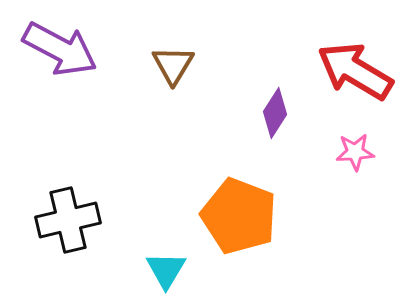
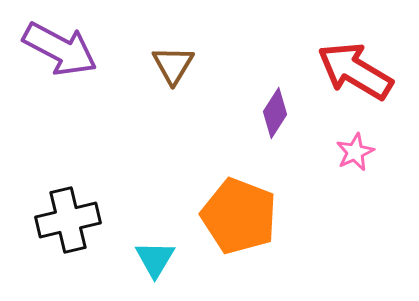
pink star: rotated 21 degrees counterclockwise
cyan triangle: moved 11 px left, 11 px up
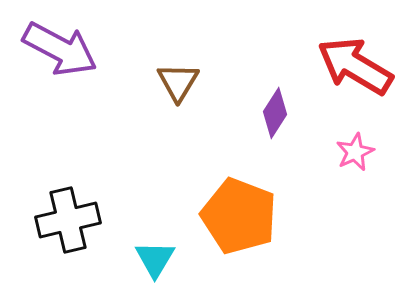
brown triangle: moved 5 px right, 17 px down
red arrow: moved 5 px up
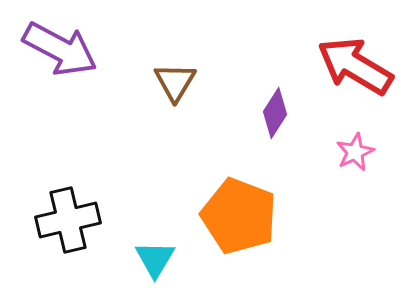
brown triangle: moved 3 px left
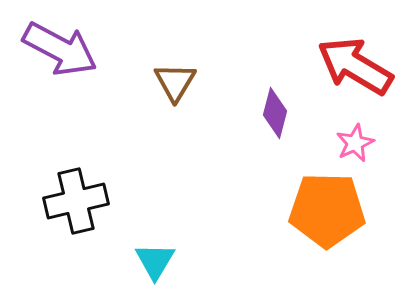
purple diamond: rotated 18 degrees counterclockwise
pink star: moved 9 px up
orange pentagon: moved 88 px right, 6 px up; rotated 20 degrees counterclockwise
black cross: moved 8 px right, 19 px up
cyan triangle: moved 2 px down
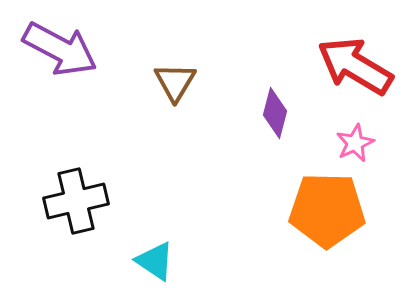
cyan triangle: rotated 27 degrees counterclockwise
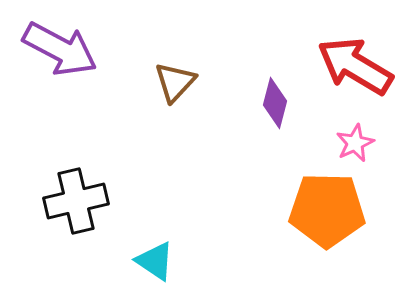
brown triangle: rotated 12 degrees clockwise
purple diamond: moved 10 px up
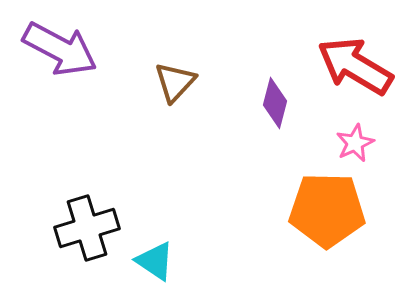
black cross: moved 11 px right, 27 px down; rotated 4 degrees counterclockwise
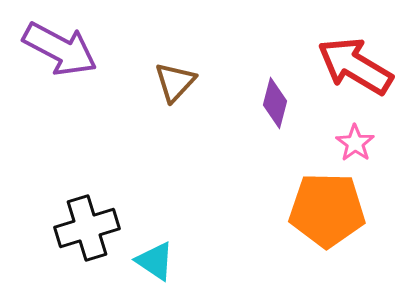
pink star: rotated 12 degrees counterclockwise
